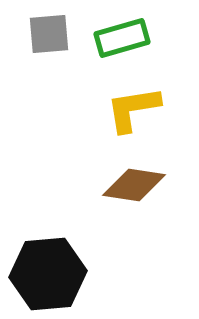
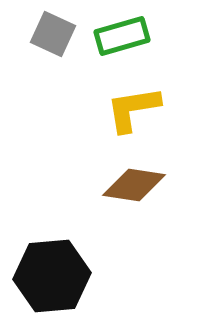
gray square: moved 4 px right; rotated 30 degrees clockwise
green rectangle: moved 2 px up
black hexagon: moved 4 px right, 2 px down
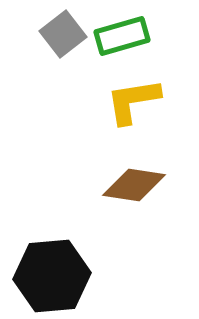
gray square: moved 10 px right; rotated 27 degrees clockwise
yellow L-shape: moved 8 px up
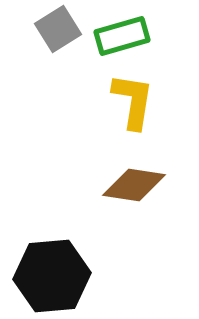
gray square: moved 5 px left, 5 px up; rotated 6 degrees clockwise
yellow L-shape: rotated 108 degrees clockwise
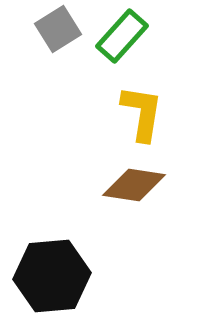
green rectangle: rotated 32 degrees counterclockwise
yellow L-shape: moved 9 px right, 12 px down
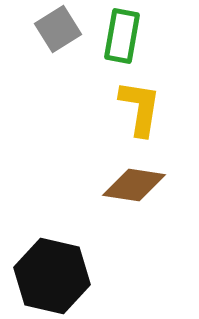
green rectangle: rotated 32 degrees counterclockwise
yellow L-shape: moved 2 px left, 5 px up
black hexagon: rotated 18 degrees clockwise
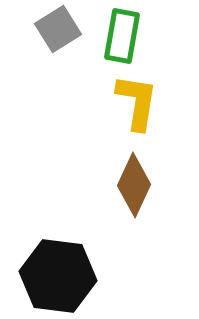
yellow L-shape: moved 3 px left, 6 px up
brown diamond: rotated 74 degrees counterclockwise
black hexagon: moved 6 px right; rotated 6 degrees counterclockwise
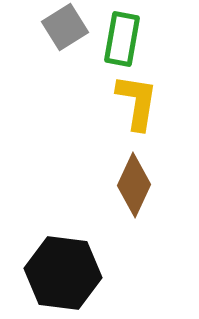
gray square: moved 7 px right, 2 px up
green rectangle: moved 3 px down
black hexagon: moved 5 px right, 3 px up
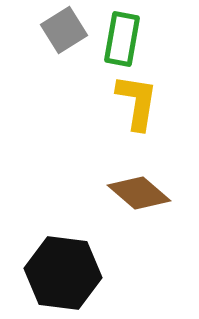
gray square: moved 1 px left, 3 px down
brown diamond: moved 5 px right, 8 px down; rotated 74 degrees counterclockwise
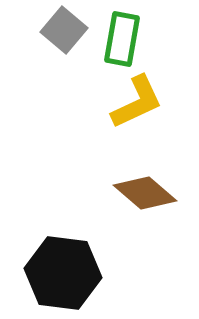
gray square: rotated 18 degrees counterclockwise
yellow L-shape: rotated 56 degrees clockwise
brown diamond: moved 6 px right
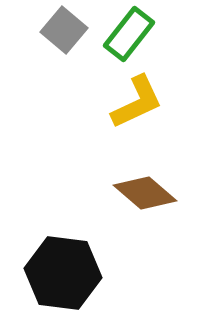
green rectangle: moved 7 px right, 5 px up; rotated 28 degrees clockwise
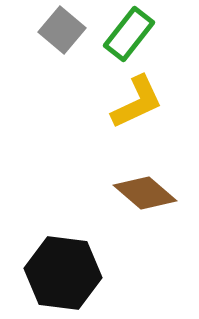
gray square: moved 2 px left
